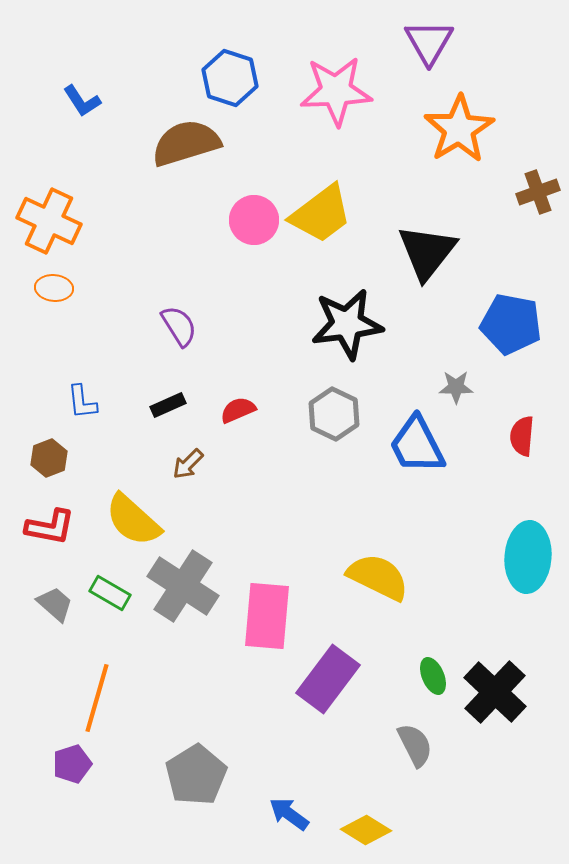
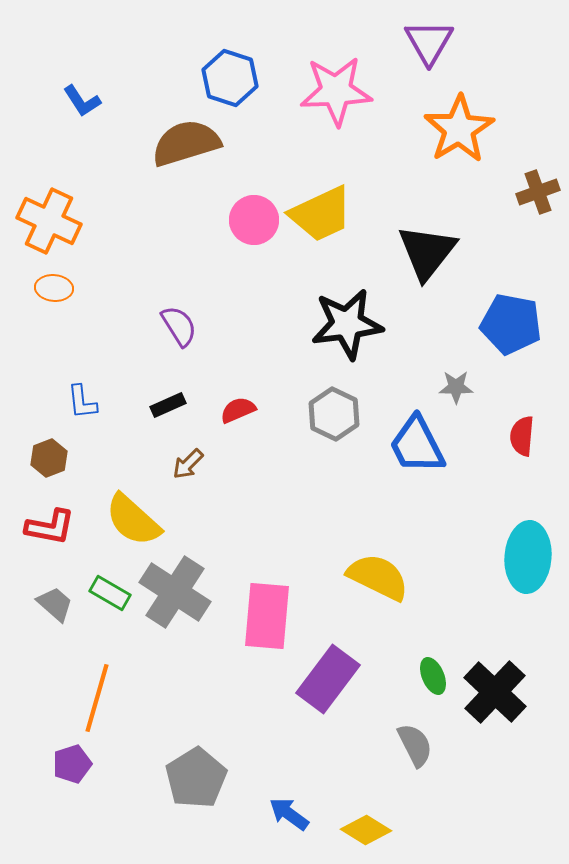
yellow trapezoid at (321, 214): rotated 12 degrees clockwise
gray cross at (183, 586): moved 8 px left, 6 px down
gray pentagon at (196, 775): moved 3 px down
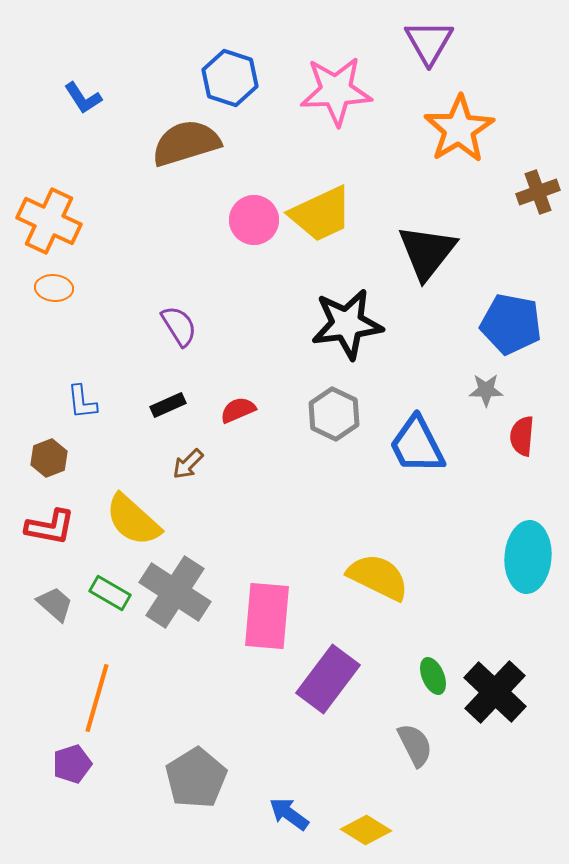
blue L-shape at (82, 101): moved 1 px right, 3 px up
gray star at (456, 387): moved 30 px right, 3 px down
